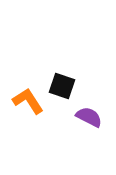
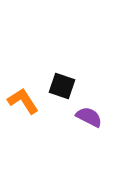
orange L-shape: moved 5 px left
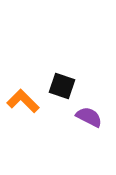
orange L-shape: rotated 12 degrees counterclockwise
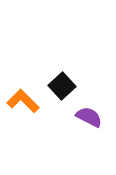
black square: rotated 28 degrees clockwise
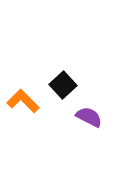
black square: moved 1 px right, 1 px up
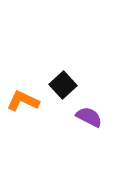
orange L-shape: rotated 20 degrees counterclockwise
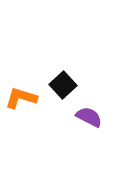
orange L-shape: moved 2 px left, 3 px up; rotated 8 degrees counterclockwise
